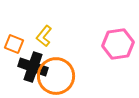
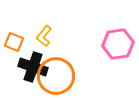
orange square: moved 2 px up
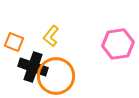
yellow L-shape: moved 7 px right
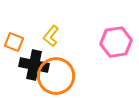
pink hexagon: moved 2 px left, 2 px up
black cross: moved 1 px right, 2 px up; rotated 8 degrees counterclockwise
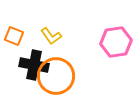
yellow L-shape: rotated 75 degrees counterclockwise
orange square: moved 6 px up
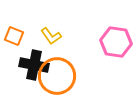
pink hexagon: rotated 16 degrees clockwise
orange circle: moved 1 px right
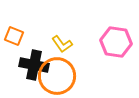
yellow L-shape: moved 11 px right, 8 px down
